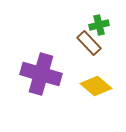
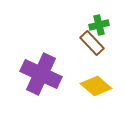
brown rectangle: moved 3 px right
purple cross: rotated 9 degrees clockwise
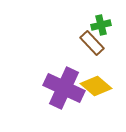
green cross: moved 2 px right
purple cross: moved 23 px right, 14 px down
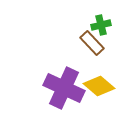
yellow diamond: moved 3 px right
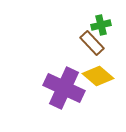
yellow diamond: moved 1 px left, 10 px up
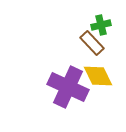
yellow diamond: rotated 24 degrees clockwise
purple cross: moved 4 px right, 1 px up
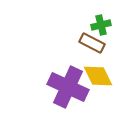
brown rectangle: rotated 20 degrees counterclockwise
